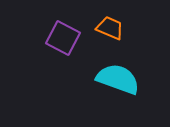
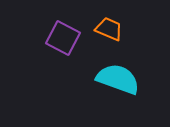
orange trapezoid: moved 1 px left, 1 px down
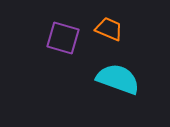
purple square: rotated 12 degrees counterclockwise
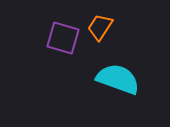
orange trapezoid: moved 9 px left, 2 px up; rotated 80 degrees counterclockwise
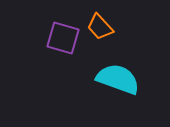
orange trapezoid: rotated 76 degrees counterclockwise
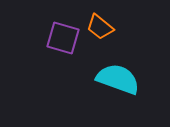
orange trapezoid: rotated 8 degrees counterclockwise
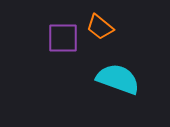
purple square: rotated 16 degrees counterclockwise
